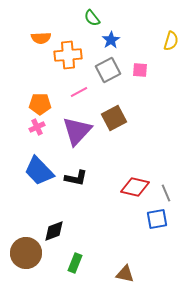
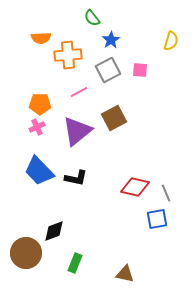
purple triangle: rotated 8 degrees clockwise
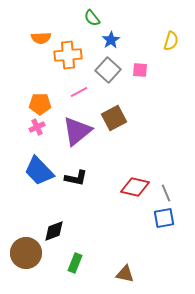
gray square: rotated 20 degrees counterclockwise
blue square: moved 7 px right, 1 px up
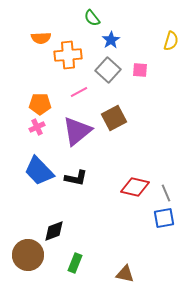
brown circle: moved 2 px right, 2 px down
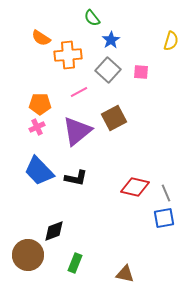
orange semicircle: rotated 36 degrees clockwise
pink square: moved 1 px right, 2 px down
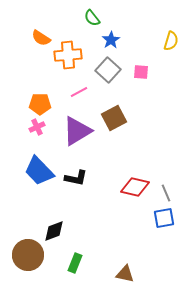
purple triangle: rotated 8 degrees clockwise
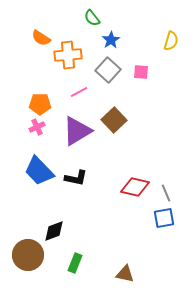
brown square: moved 2 px down; rotated 15 degrees counterclockwise
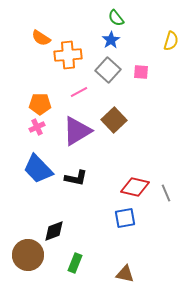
green semicircle: moved 24 px right
blue trapezoid: moved 1 px left, 2 px up
blue square: moved 39 px left
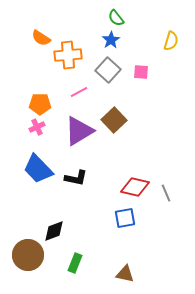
purple triangle: moved 2 px right
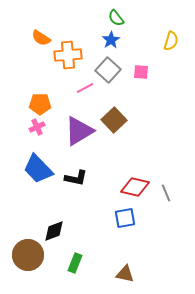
pink line: moved 6 px right, 4 px up
